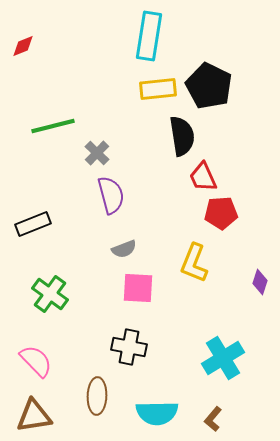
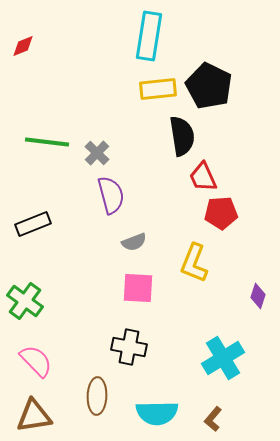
green line: moved 6 px left, 16 px down; rotated 21 degrees clockwise
gray semicircle: moved 10 px right, 7 px up
purple diamond: moved 2 px left, 14 px down
green cross: moved 25 px left, 7 px down
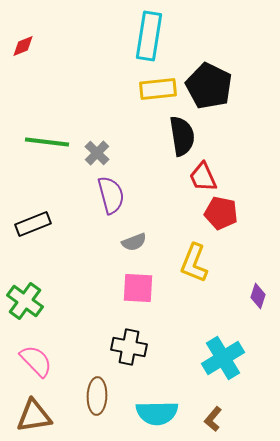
red pentagon: rotated 16 degrees clockwise
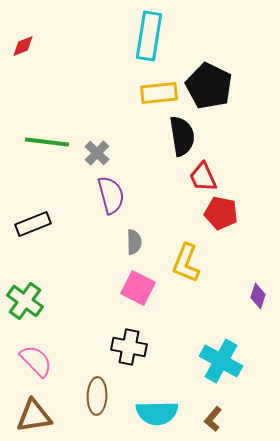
yellow rectangle: moved 1 px right, 4 px down
gray semicircle: rotated 70 degrees counterclockwise
yellow L-shape: moved 8 px left
pink square: rotated 24 degrees clockwise
cyan cross: moved 2 px left, 3 px down; rotated 30 degrees counterclockwise
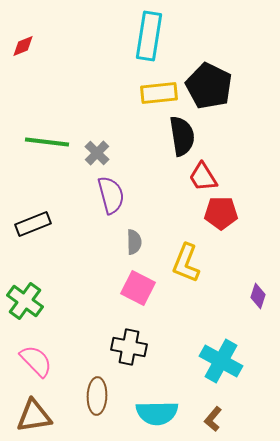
red trapezoid: rotated 8 degrees counterclockwise
red pentagon: rotated 12 degrees counterclockwise
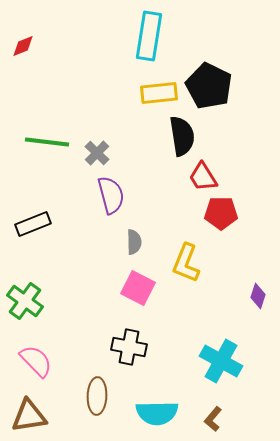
brown triangle: moved 5 px left
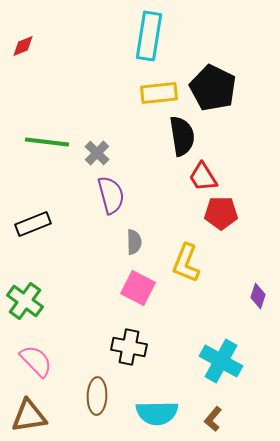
black pentagon: moved 4 px right, 2 px down
